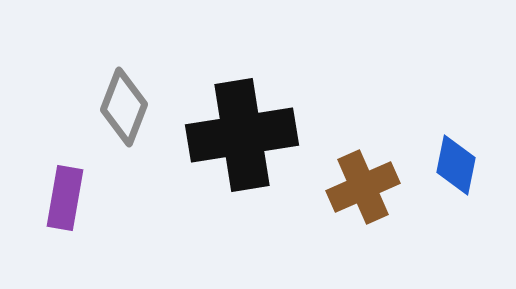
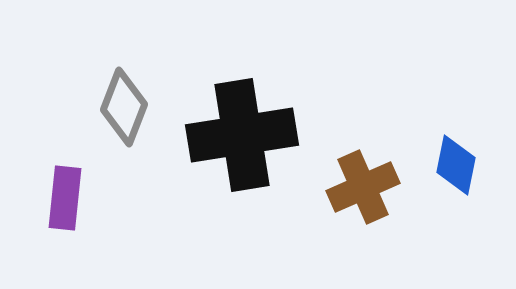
purple rectangle: rotated 4 degrees counterclockwise
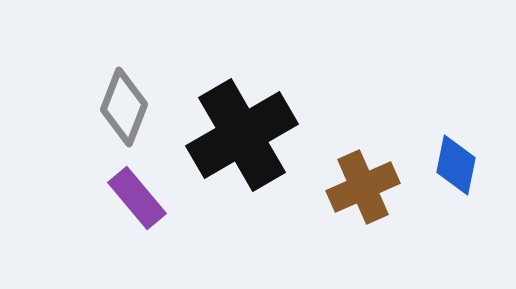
black cross: rotated 21 degrees counterclockwise
purple rectangle: moved 72 px right; rotated 46 degrees counterclockwise
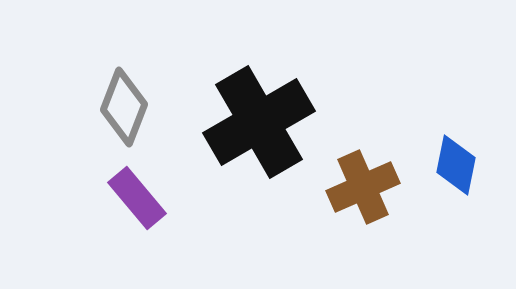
black cross: moved 17 px right, 13 px up
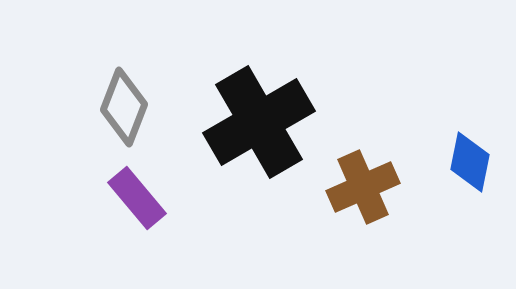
blue diamond: moved 14 px right, 3 px up
